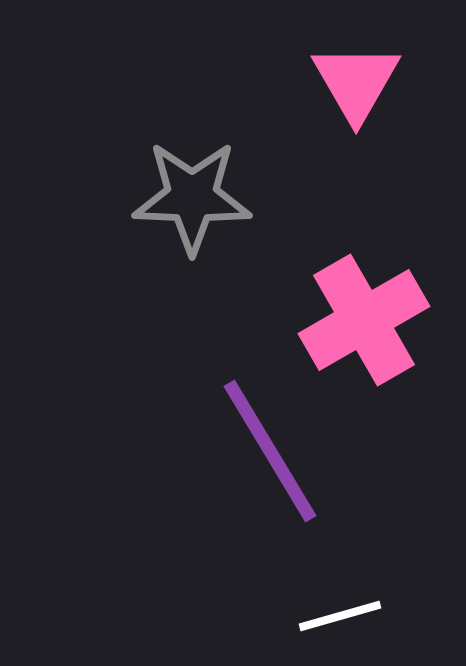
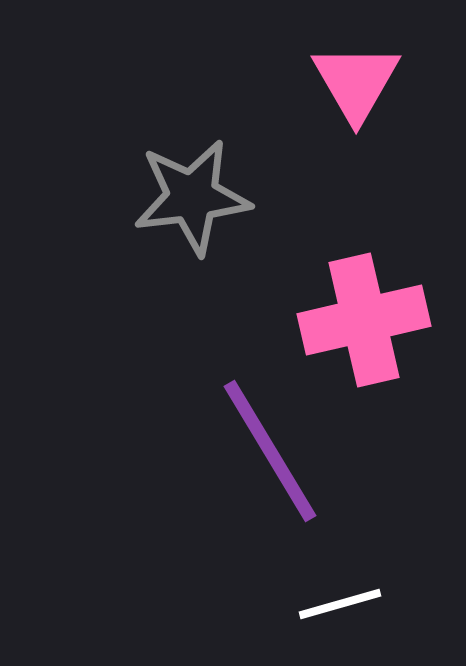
gray star: rotated 9 degrees counterclockwise
pink cross: rotated 17 degrees clockwise
white line: moved 12 px up
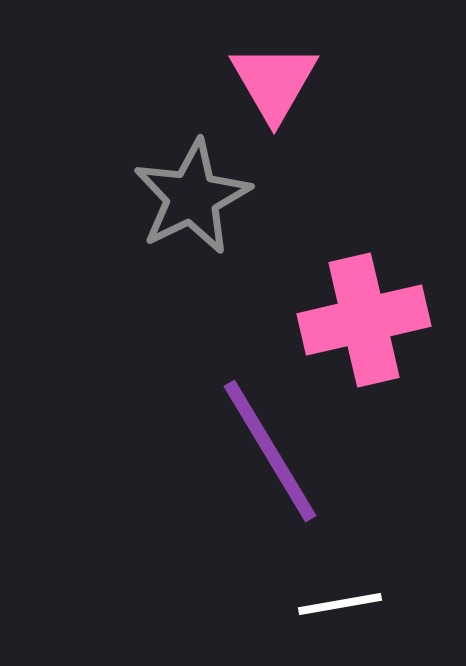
pink triangle: moved 82 px left
gray star: rotated 19 degrees counterclockwise
white line: rotated 6 degrees clockwise
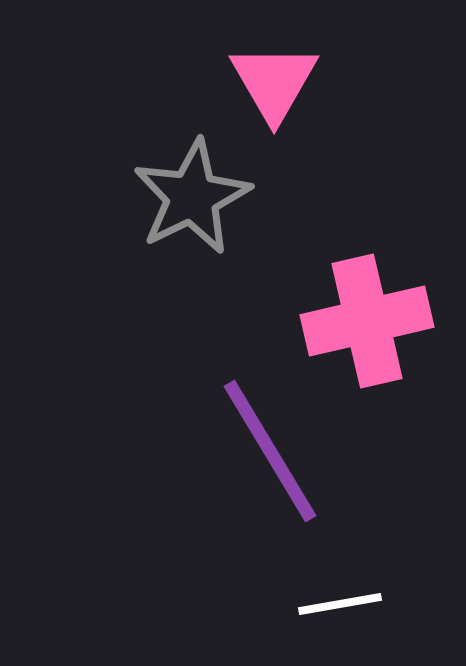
pink cross: moved 3 px right, 1 px down
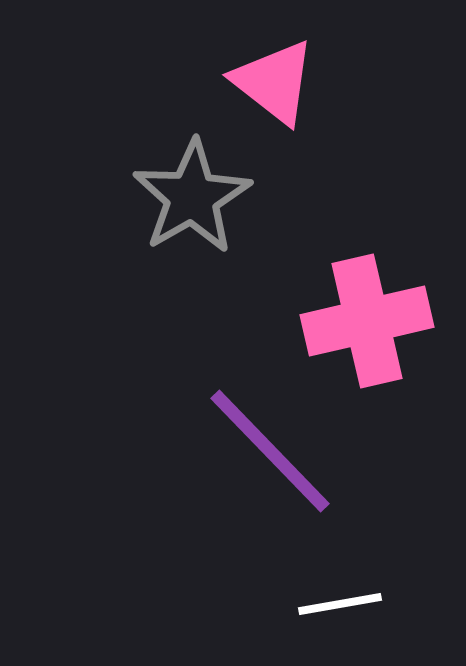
pink triangle: rotated 22 degrees counterclockwise
gray star: rotated 4 degrees counterclockwise
purple line: rotated 13 degrees counterclockwise
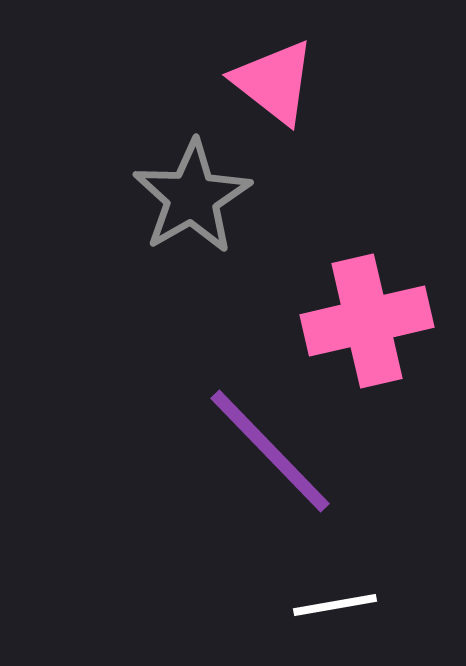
white line: moved 5 px left, 1 px down
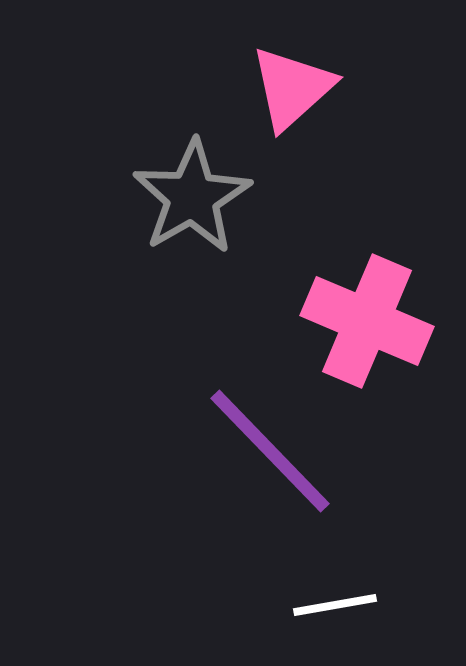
pink triangle: moved 18 px right, 6 px down; rotated 40 degrees clockwise
pink cross: rotated 36 degrees clockwise
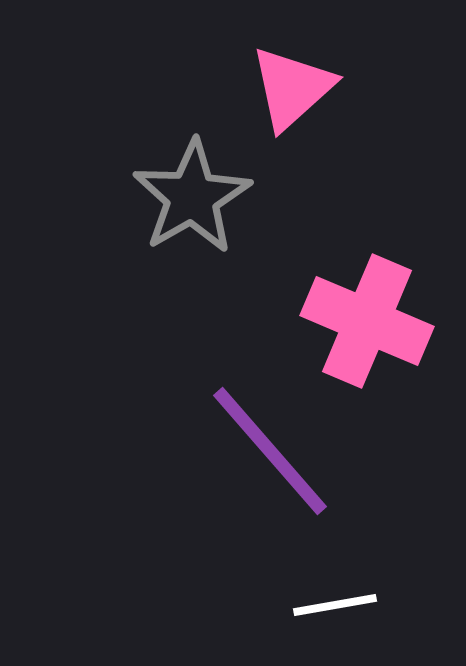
purple line: rotated 3 degrees clockwise
